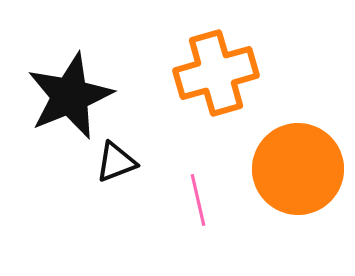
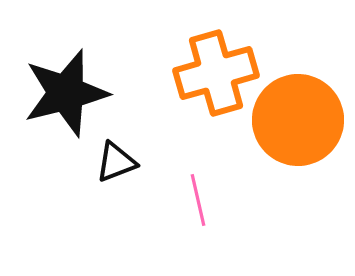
black star: moved 4 px left, 3 px up; rotated 8 degrees clockwise
orange circle: moved 49 px up
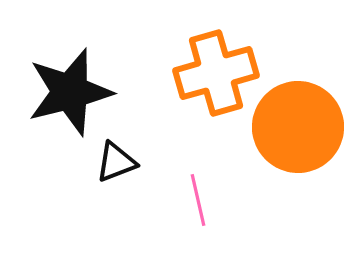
black star: moved 4 px right, 1 px up
orange circle: moved 7 px down
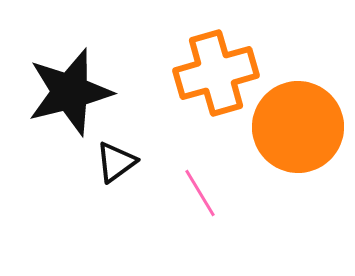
black triangle: rotated 15 degrees counterclockwise
pink line: moved 2 px right, 7 px up; rotated 18 degrees counterclockwise
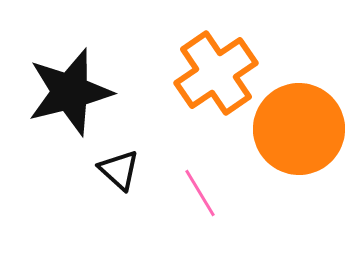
orange cross: rotated 18 degrees counterclockwise
orange circle: moved 1 px right, 2 px down
black triangle: moved 3 px right, 8 px down; rotated 42 degrees counterclockwise
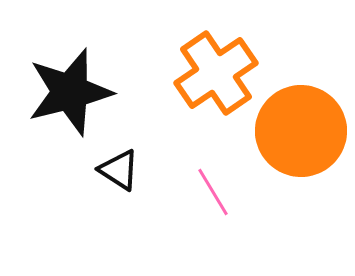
orange circle: moved 2 px right, 2 px down
black triangle: rotated 9 degrees counterclockwise
pink line: moved 13 px right, 1 px up
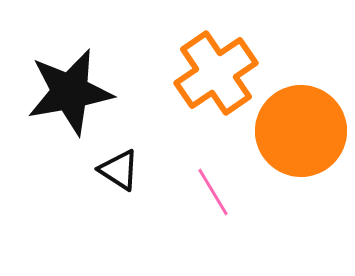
black star: rotated 4 degrees clockwise
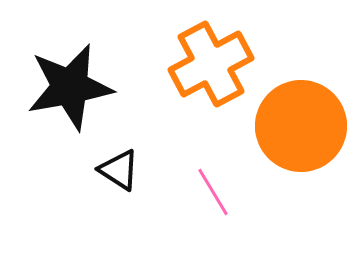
orange cross: moved 5 px left, 9 px up; rotated 6 degrees clockwise
black star: moved 5 px up
orange circle: moved 5 px up
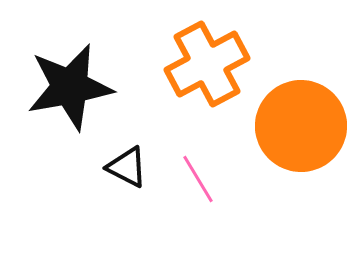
orange cross: moved 4 px left
black triangle: moved 8 px right, 3 px up; rotated 6 degrees counterclockwise
pink line: moved 15 px left, 13 px up
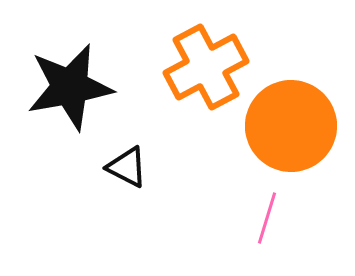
orange cross: moved 1 px left, 3 px down
orange circle: moved 10 px left
pink line: moved 69 px right, 39 px down; rotated 48 degrees clockwise
